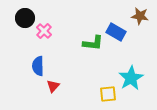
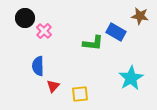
yellow square: moved 28 px left
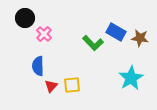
brown star: moved 22 px down
pink cross: moved 3 px down
green L-shape: rotated 40 degrees clockwise
red triangle: moved 2 px left
yellow square: moved 8 px left, 9 px up
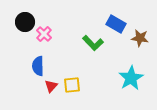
black circle: moved 4 px down
blue rectangle: moved 8 px up
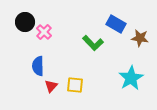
pink cross: moved 2 px up
yellow square: moved 3 px right; rotated 12 degrees clockwise
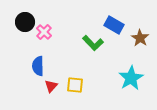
blue rectangle: moved 2 px left, 1 px down
brown star: rotated 24 degrees clockwise
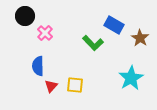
black circle: moved 6 px up
pink cross: moved 1 px right, 1 px down
